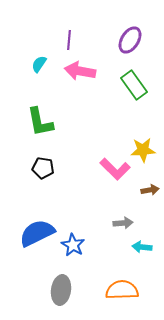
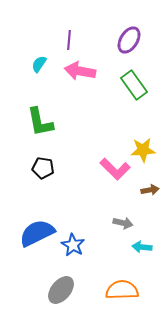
purple ellipse: moved 1 px left
gray arrow: rotated 18 degrees clockwise
gray ellipse: rotated 32 degrees clockwise
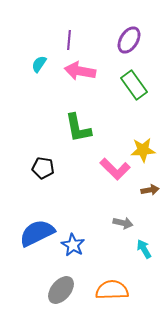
green L-shape: moved 38 px right, 6 px down
cyan arrow: moved 2 px right, 2 px down; rotated 54 degrees clockwise
orange semicircle: moved 10 px left
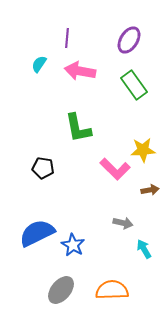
purple line: moved 2 px left, 2 px up
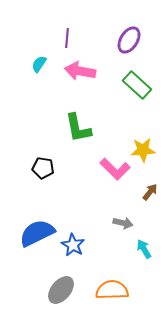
green rectangle: moved 3 px right; rotated 12 degrees counterclockwise
brown arrow: moved 2 px down; rotated 42 degrees counterclockwise
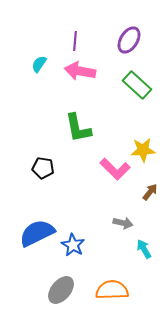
purple line: moved 8 px right, 3 px down
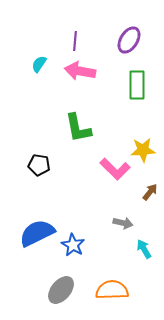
green rectangle: rotated 48 degrees clockwise
black pentagon: moved 4 px left, 3 px up
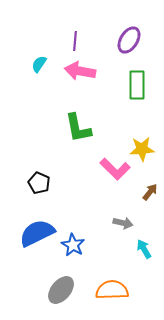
yellow star: moved 1 px left, 1 px up
black pentagon: moved 18 px down; rotated 15 degrees clockwise
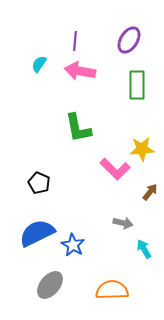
gray ellipse: moved 11 px left, 5 px up
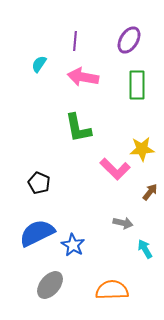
pink arrow: moved 3 px right, 6 px down
cyan arrow: moved 1 px right
